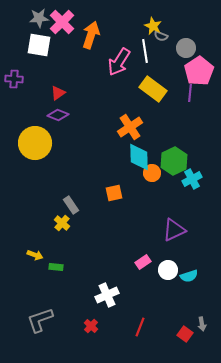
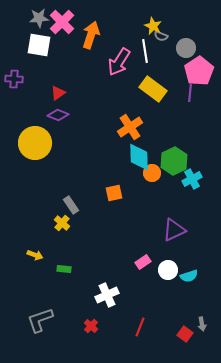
green rectangle: moved 8 px right, 2 px down
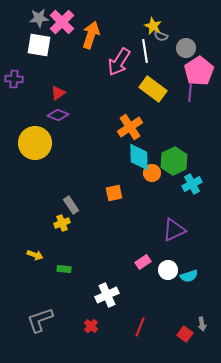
cyan cross: moved 5 px down
yellow cross: rotated 28 degrees clockwise
